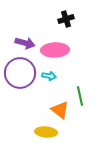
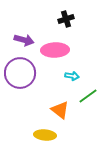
purple arrow: moved 1 px left, 3 px up
cyan arrow: moved 23 px right
green line: moved 8 px right; rotated 66 degrees clockwise
yellow ellipse: moved 1 px left, 3 px down
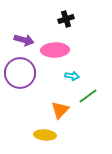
orange triangle: rotated 36 degrees clockwise
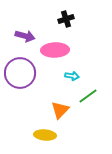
purple arrow: moved 1 px right, 4 px up
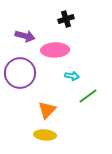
orange triangle: moved 13 px left
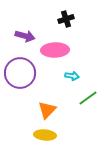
green line: moved 2 px down
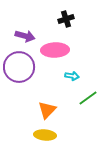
purple circle: moved 1 px left, 6 px up
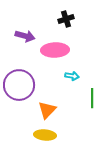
purple circle: moved 18 px down
green line: moved 4 px right; rotated 54 degrees counterclockwise
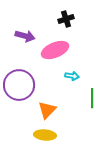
pink ellipse: rotated 20 degrees counterclockwise
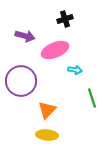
black cross: moved 1 px left
cyan arrow: moved 3 px right, 6 px up
purple circle: moved 2 px right, 4 px up
green line: rotated 18 degrees counterclockwise
yellow ellipse: moved 2 px right
